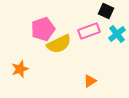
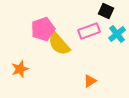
yellow semicircle: rotated 75 degrees clockwise
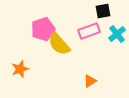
black square: moved 3 px left; rotated 35 degrees counterclockwise
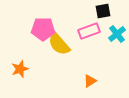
pink pentagon: rotated 20 degrees clockwise
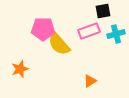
cyan cross: moved 1 px left; rotated 24 degrees clockwise
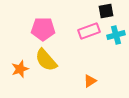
black square: moved 3 px right
cyan cross: moved 1 px down
yellow semicircle: moved 13 px left, 16 px down
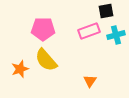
orange triangle: rotated 24 degrees counterclockwise
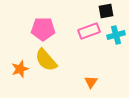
orange triangle: moved 1 px right, 1 px down
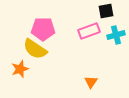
yellow semicircle: moved 11 px left, 11 px up; rotated 15 degrees counterclockwise
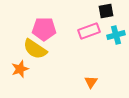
pink pentagon: moved 1 px right
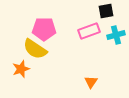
orange star: moved 1 px right
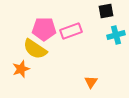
pink rectangle: moved 18 px left
